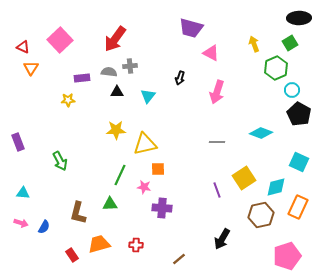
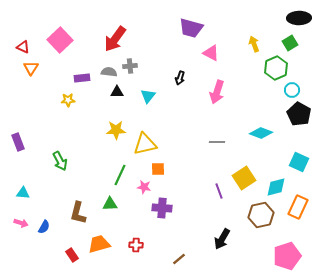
purple line at (217, 190): moved 2 px right, 1 px down
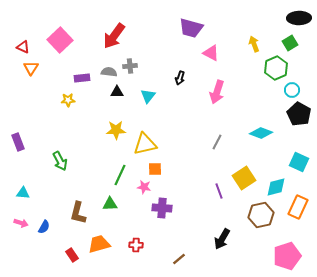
red arrow at (115, 39): moved 1 px left, 3 px up
gray line at (217, 142): rotated 63 degrees counterclockwise
orange square at (158, 169): moved 3 px left
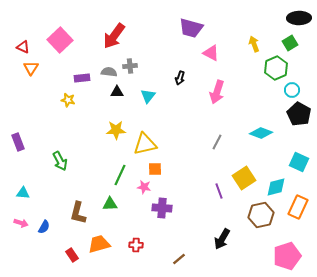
yellow star at (68, 100): rotated 16 degrees clockwise
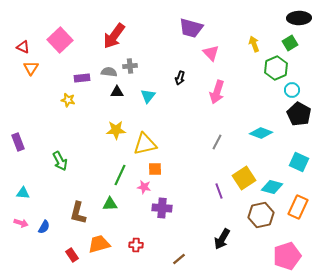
pink triangle at (211, 53): rotated 18 degrees clockwise
cyan diamond at (276, 187): moved 4 px left; rotated 30 degrees clockwise
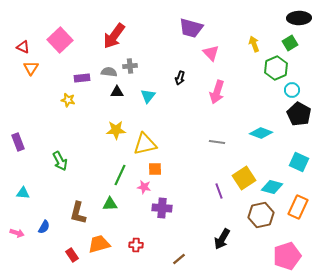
gray line at (217, 142): rotated 70 degrees clockwise
pink arrow at (21, 223): moved 4 px left, 10 px down
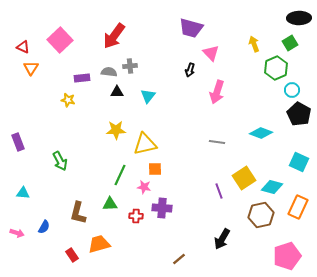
black arrow at (180, 78): moved 10 px right, 8 px up
red cross at (136, 245): moved 29 px up
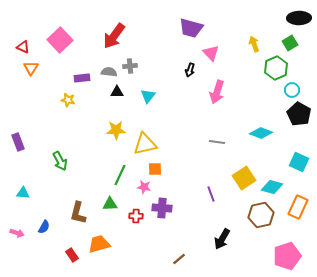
purple line at (219, 191): moved 8 px left, 3 px down
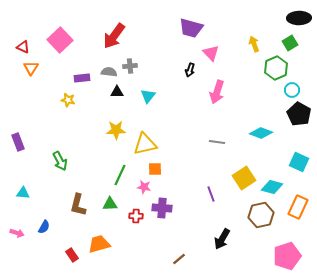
brown L-shape at (78, 213): moved 8 px up
